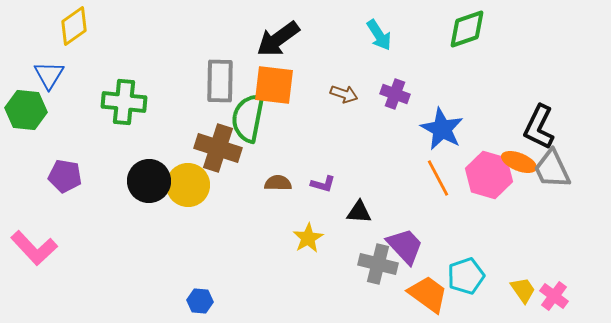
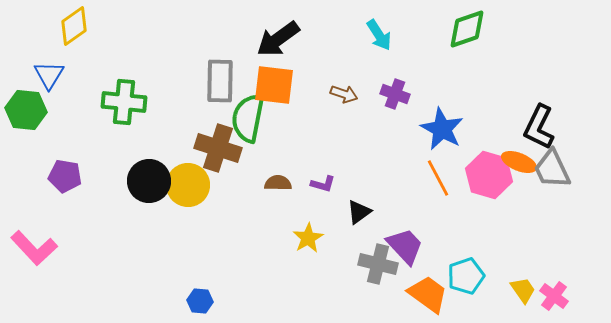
black triangle: rotated 40 degrees counterclockwise
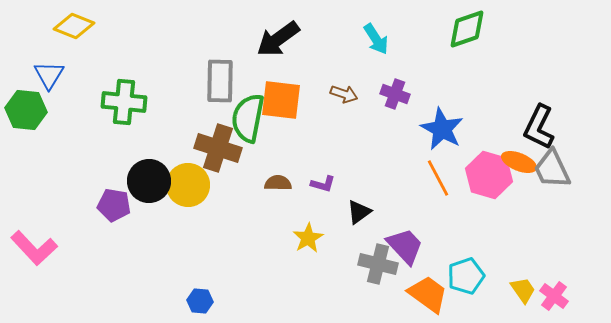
yellow diamond: rotated 57 degrees clockwise
cyan arrow: moved 3 px left, 4 px down
orange square: moved 7 px right, 15 px down
purple pentagon: moved 49 px right, 29 px down
